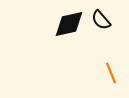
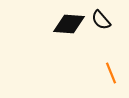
black diamond: rotated 16 degrees clockwise
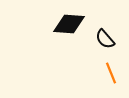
black semicircle: moved 4 px right, 19 px down
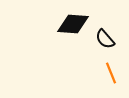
black diamond: moved 4 px right
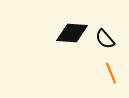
black diamond: moved 1 px left, 9 px down
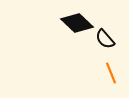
black diamond: moved 5 px right, 10 px up; rotated 40 degrees clockwise
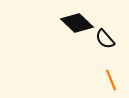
orange line: moved 7 px down
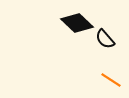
orange line: rotated 35 degrees counterclockwise
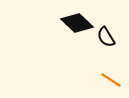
black semicircle: moved 1 px right, 2 px up; rotated 10 degrees clockwise
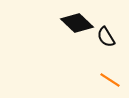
orange line: moved 1 px left
